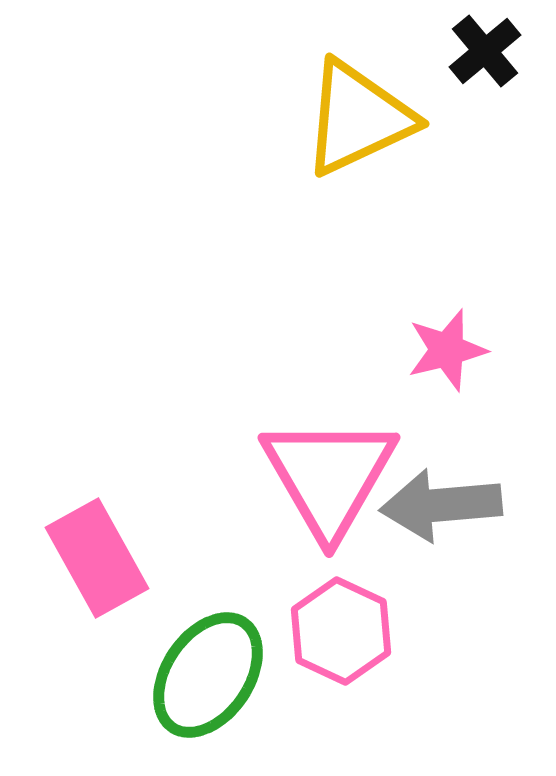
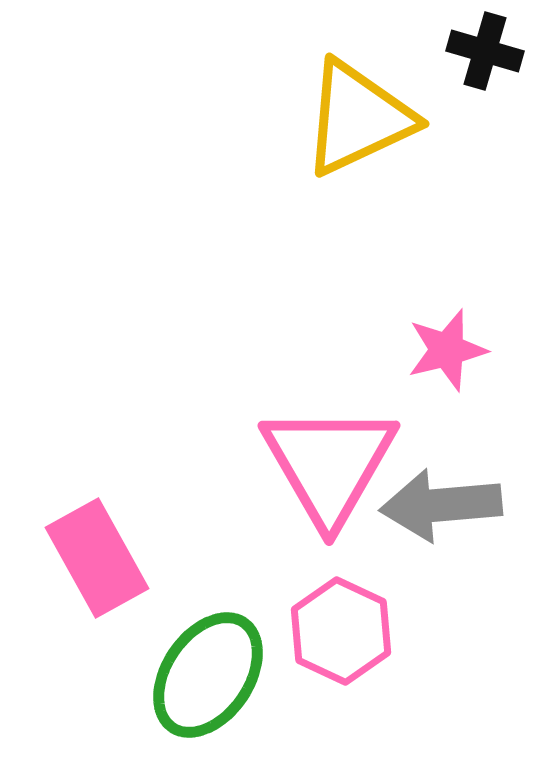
black cross: rotated 34 degrees counterclockwise
pink triangle: moved 12 px up
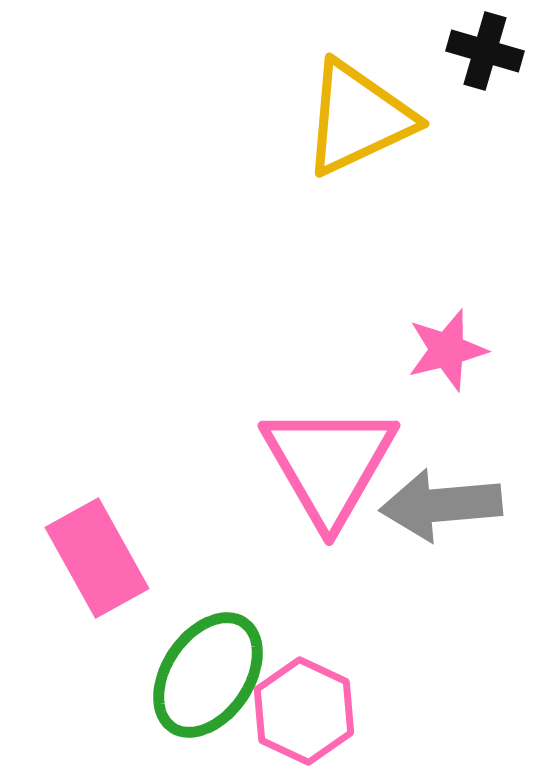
pink hexagon: moved 37 px left, 80 px down
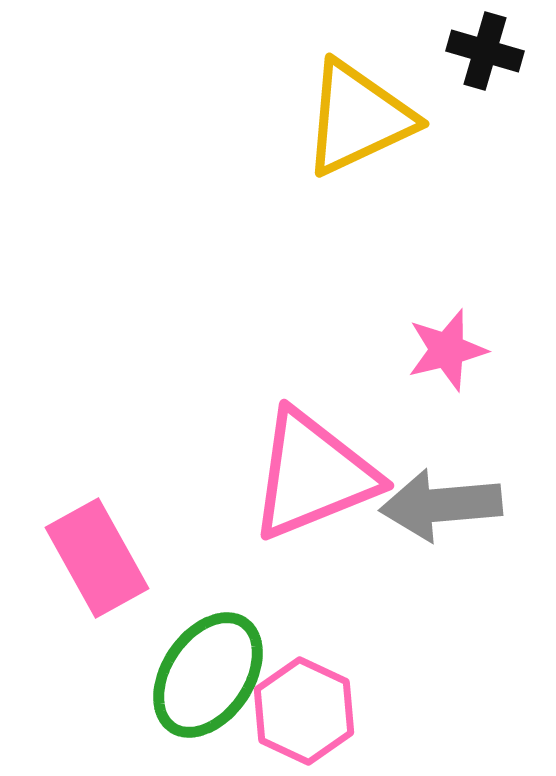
pink triangle: moved 16 px left, 11 px down; rotated 38 degrees clockwise
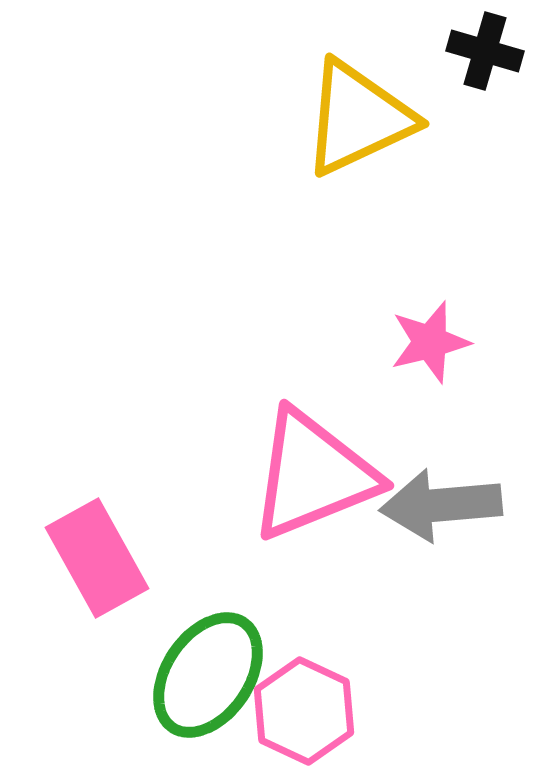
pink star: moved 17 px left, 8 px up
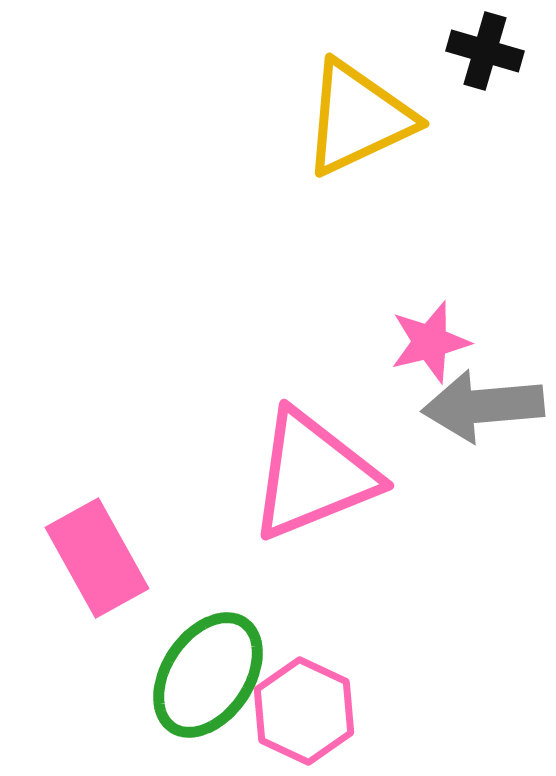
gray arrow: moved 42 px right, 99 px up
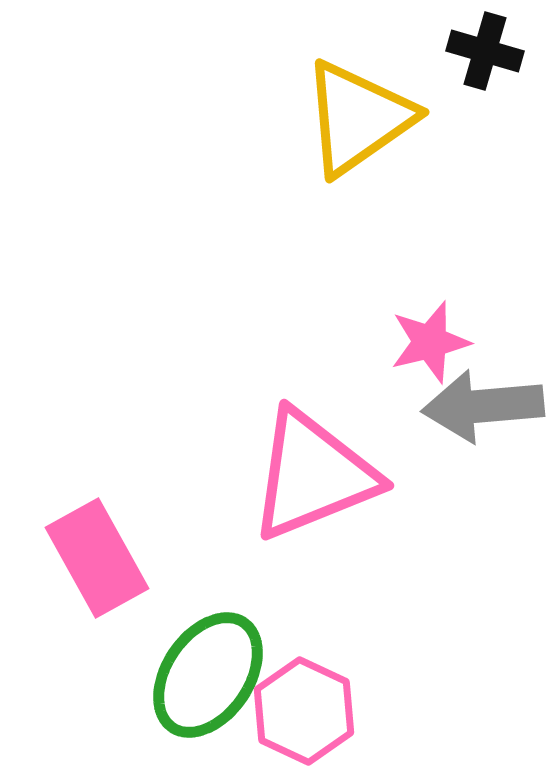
yellow triangle: rotated 10 degrees counterclockwise
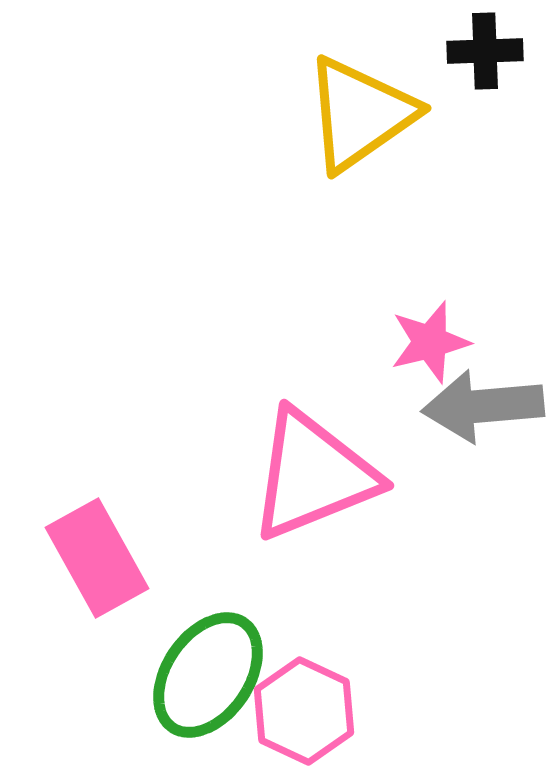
black cross: rotated 18 degrees counterclockwise
yellow triangle: moved 2 px right, 4 px up
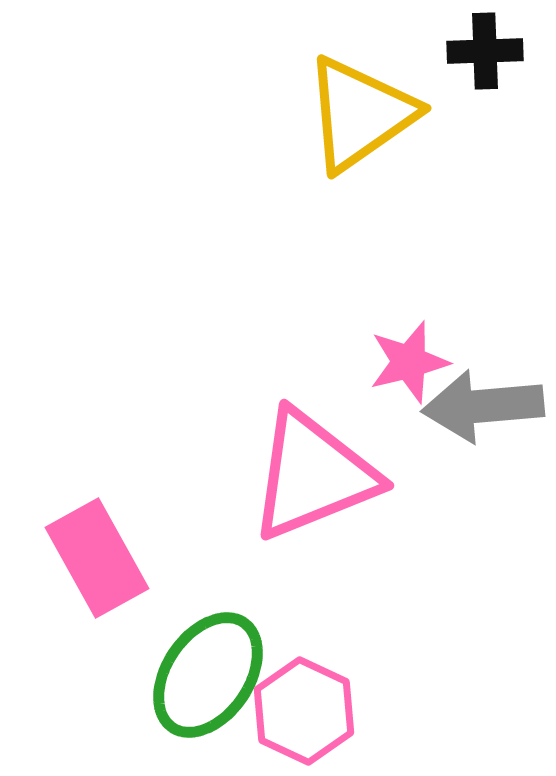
pink star: moved 21 px left, 20 px down
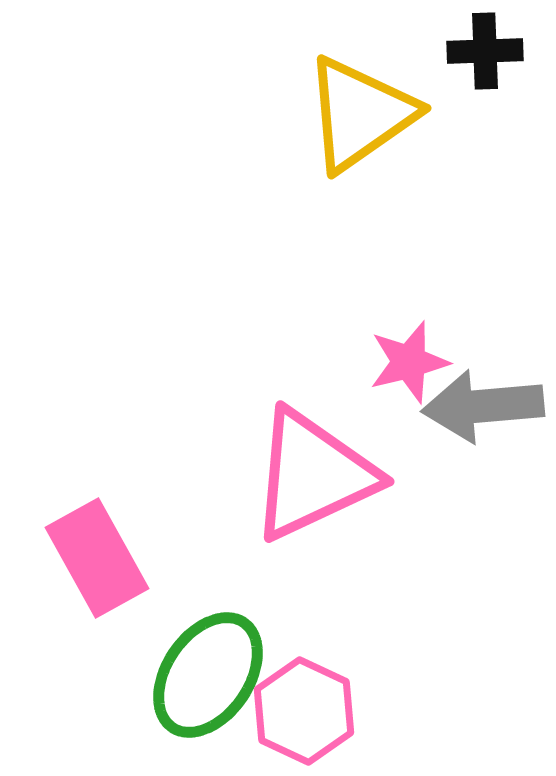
pink triangle: rotated 3 degrees counterclockwise
